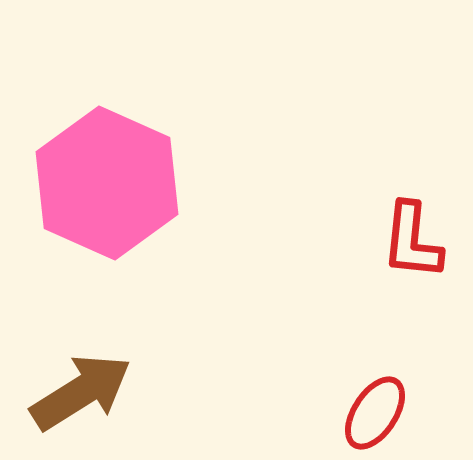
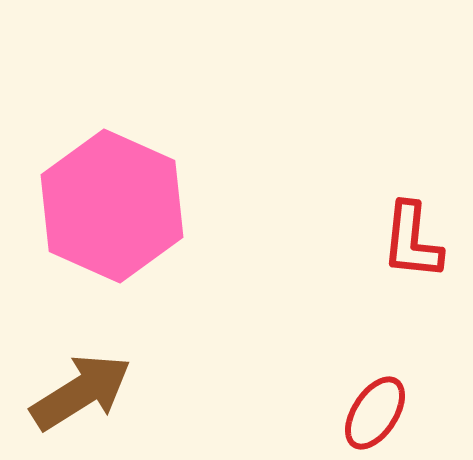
pink hexagon: moved 5 px right, 23 px down
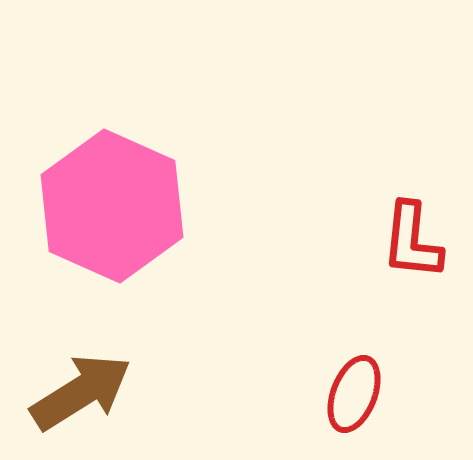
red ellipse: moved 21 px left, 19 px up; rotated 12 degrees counterclockwise
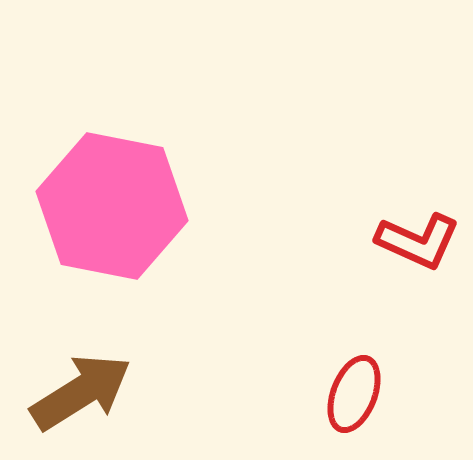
pink hexagon: rotated 13 degrees counterclockwise
red L-shape: moved 6 px right; rotated 72 degrees counterclockwise
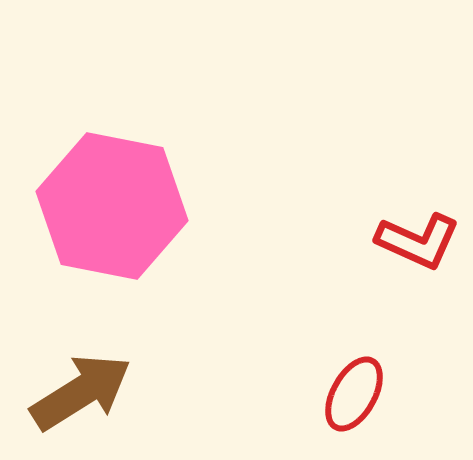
red ellipse: rotated 8 degrees clockwise
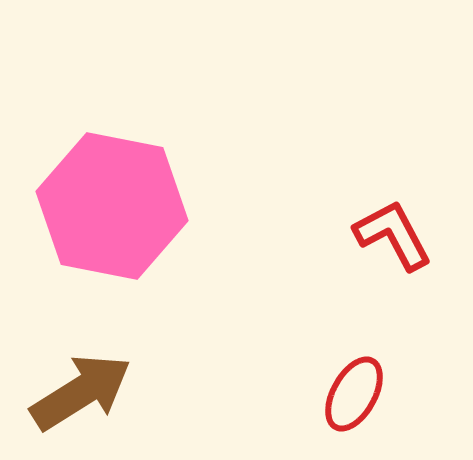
red L-shape: moved 25 px left, 6 px up; rotated 142 degrees counterclockwise
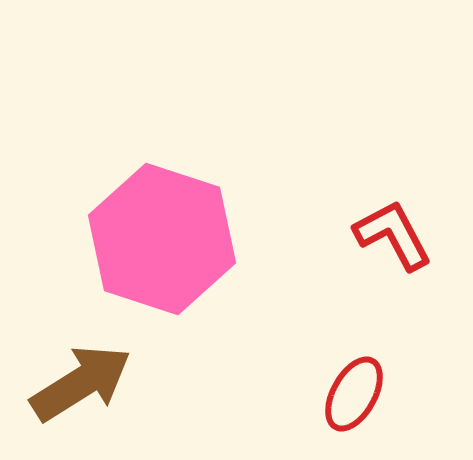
pink hexagon: moved 50 px right, 33 px down; rotated 7 degrees clockwise
brown arrow: moved 9 px up
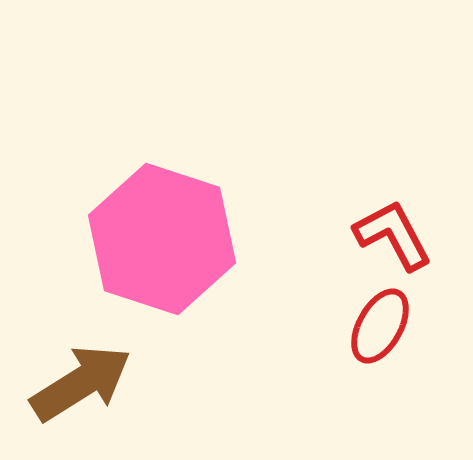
red ellipse: moved 26 px right, 68 px up
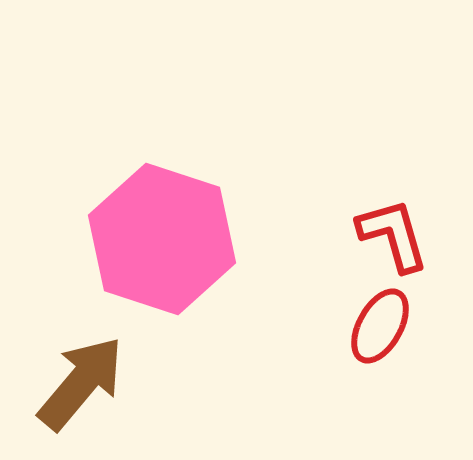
red L-shape: rotated 12 degrees clockwise
brown arrow: rotated 18 degrees counterclockwise
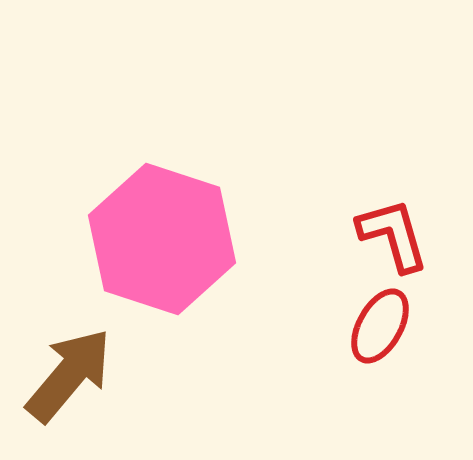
brown arrow: moved 12 px left, 8 px up
